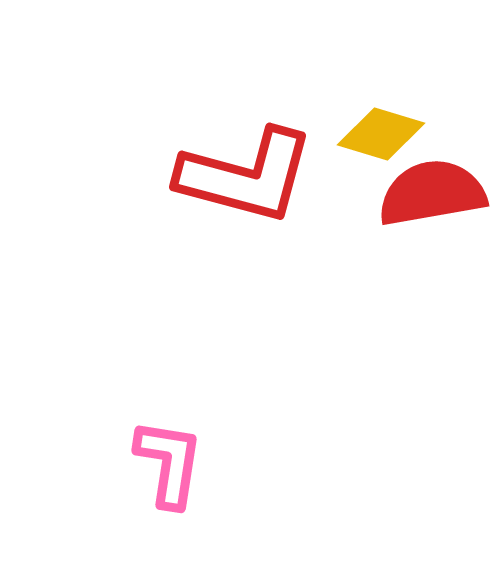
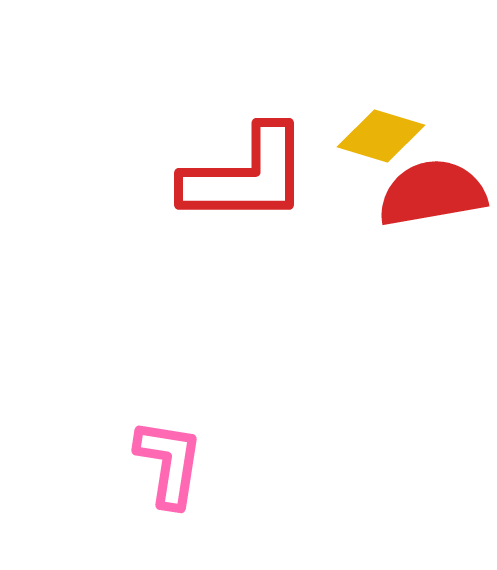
yellow diamond: moved 2 px down
red L-shape: rotated 15 degrees counterclockwise
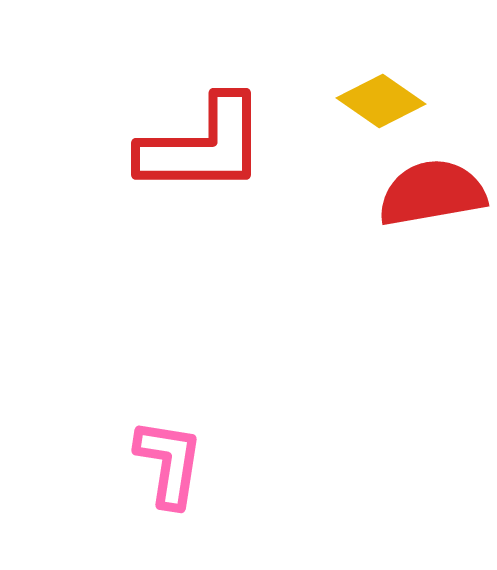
yellow diamond: moved 35 px up; rotated 18 degrees clockwise
red L-shape: moved 43 px left, 30 px up
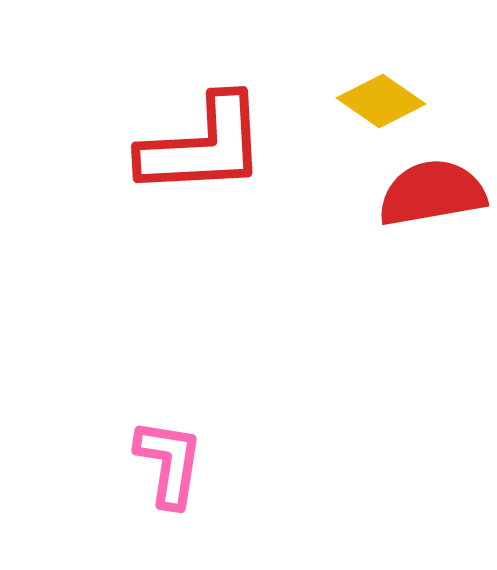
red L-shape: rotated 3 degrees counterclockwise
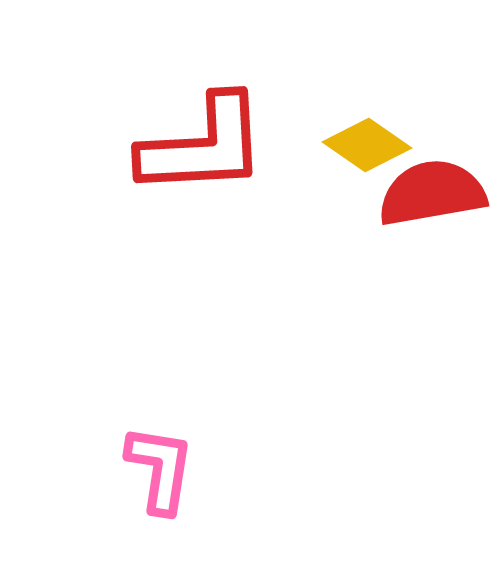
yellow diamond: moved 14 px left, 44 px down
pink L-shape: moved 9 px left, 6 px down
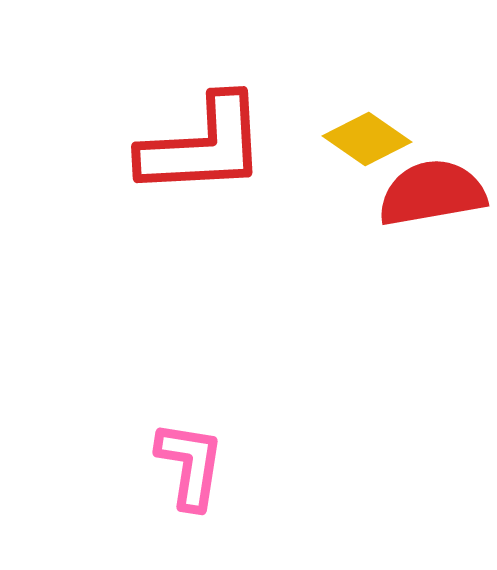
yellow diamond: moved 6 px up
pink L-shape: moved 30 px right, 4 px up
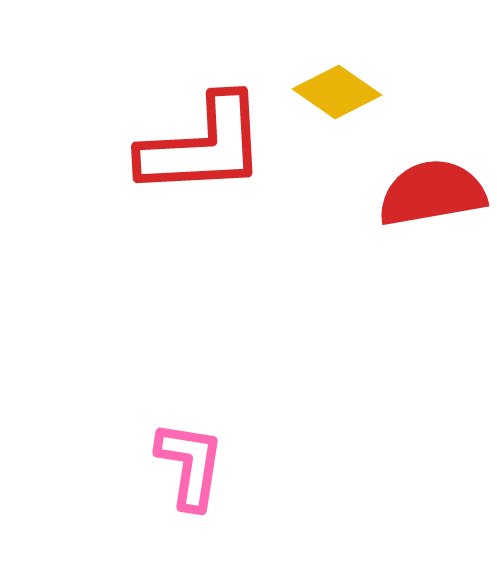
yellow diamond: moved 30 px left, 47 px up
